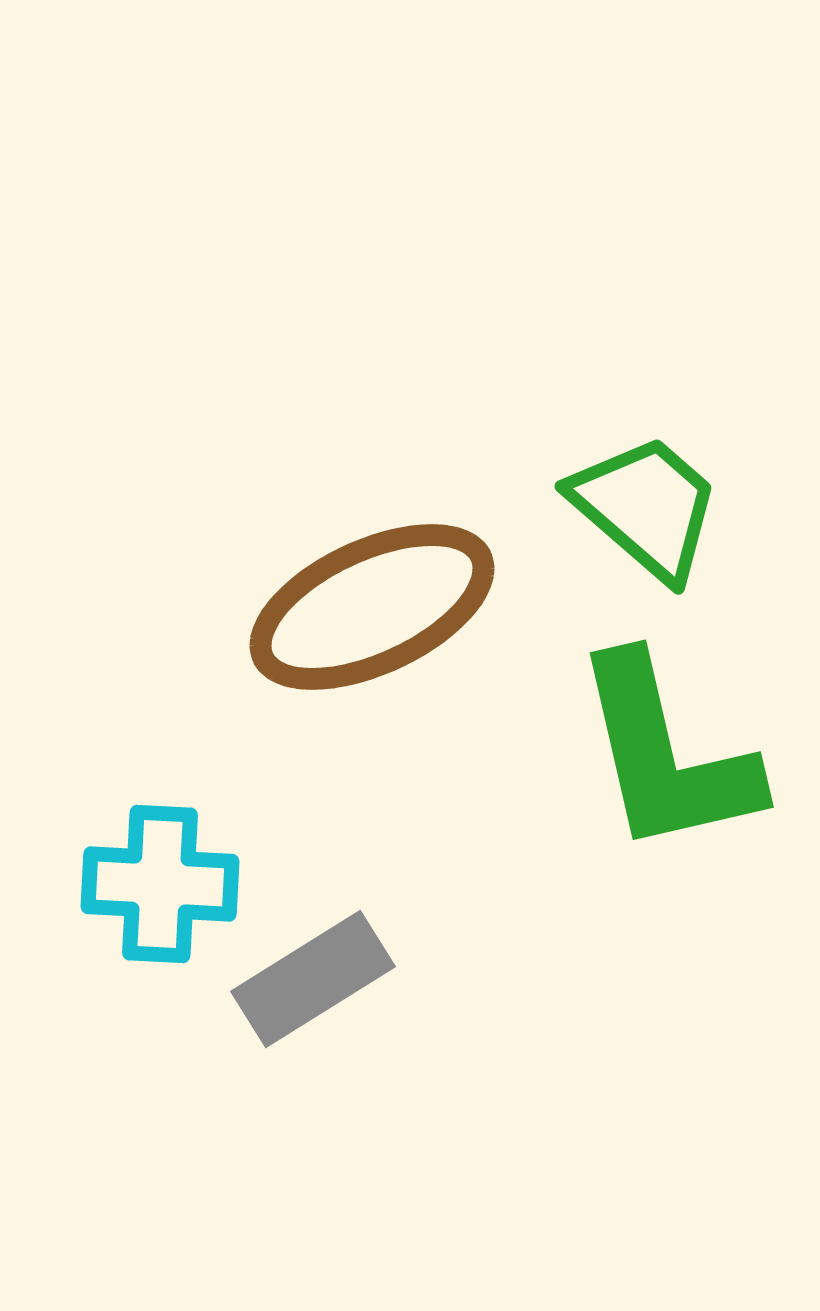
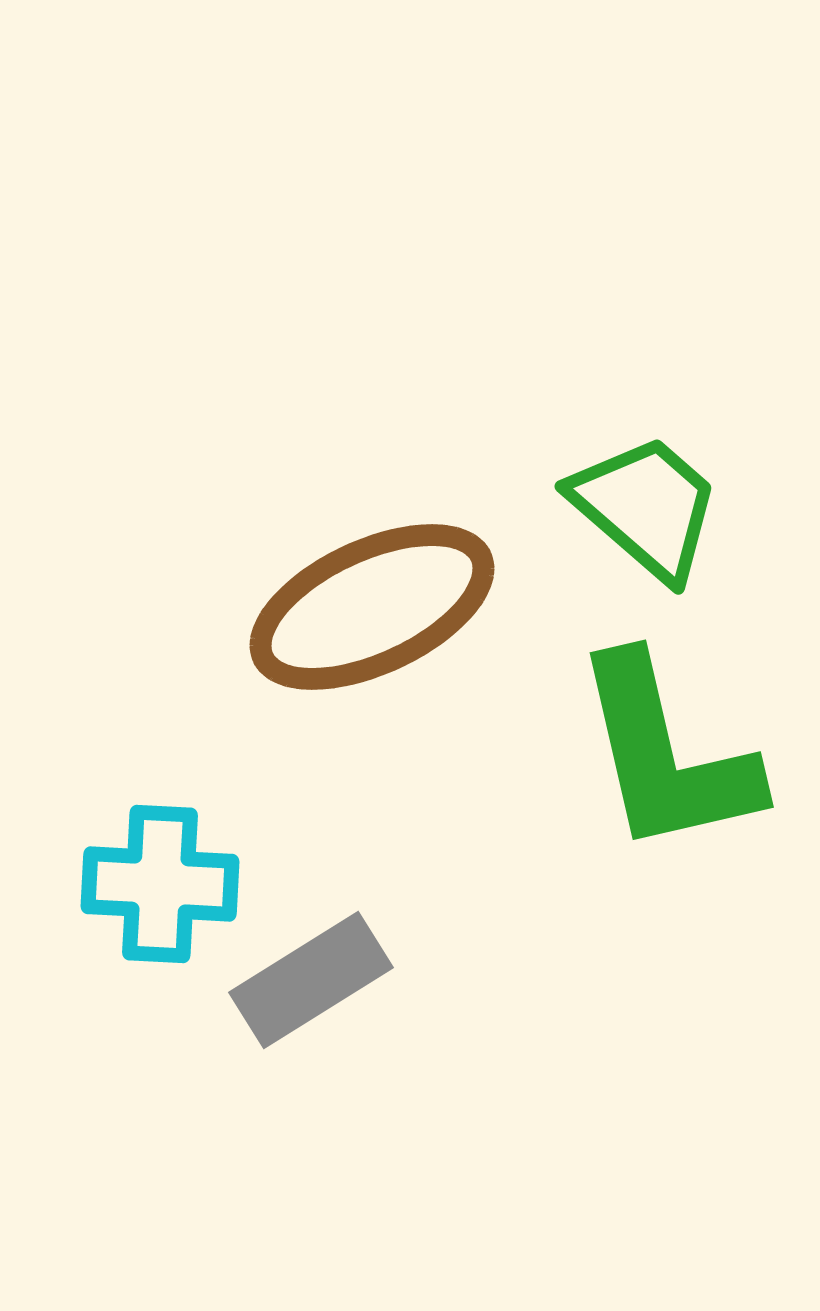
gray rectangle: moved 2 px left, 1 px down
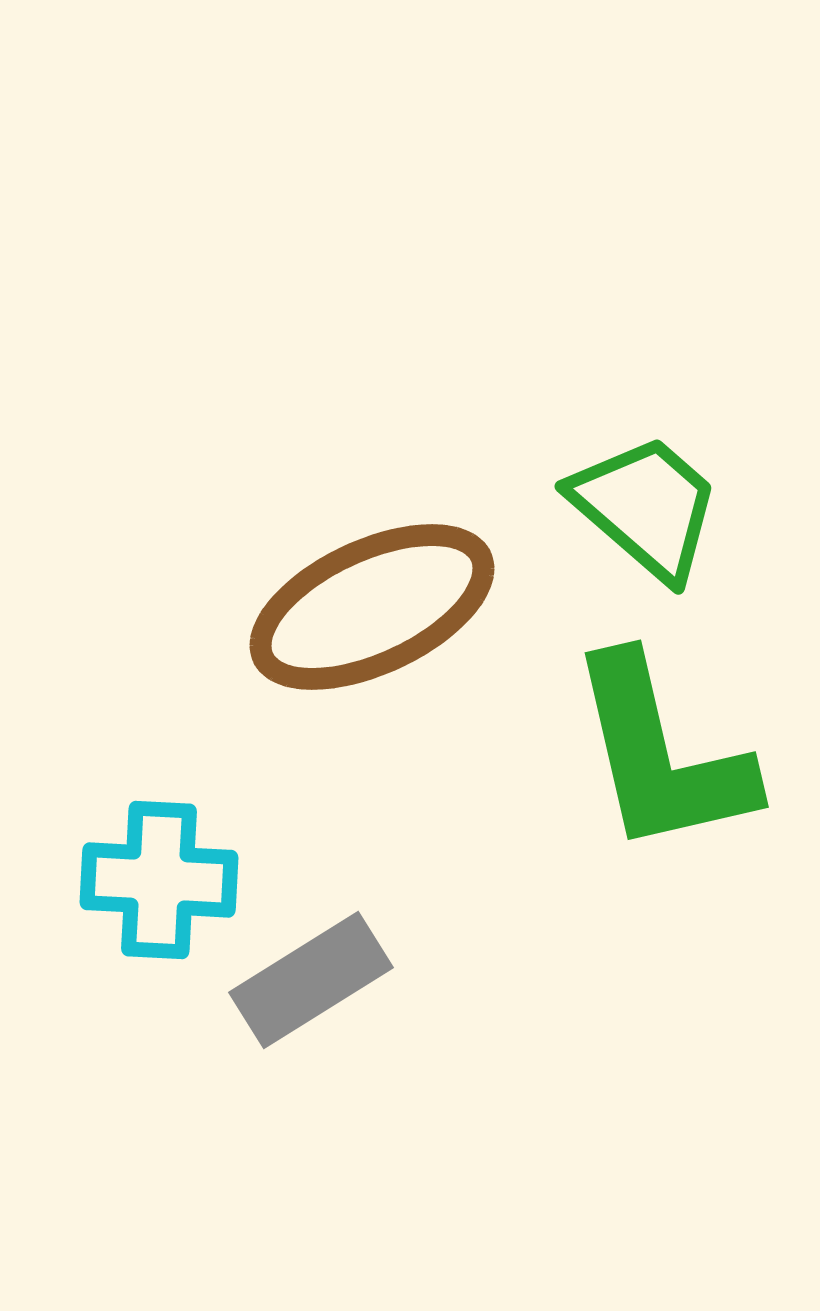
green L-shape: moved 5 px left
cyan cross: moved 1 px left, 4 px up
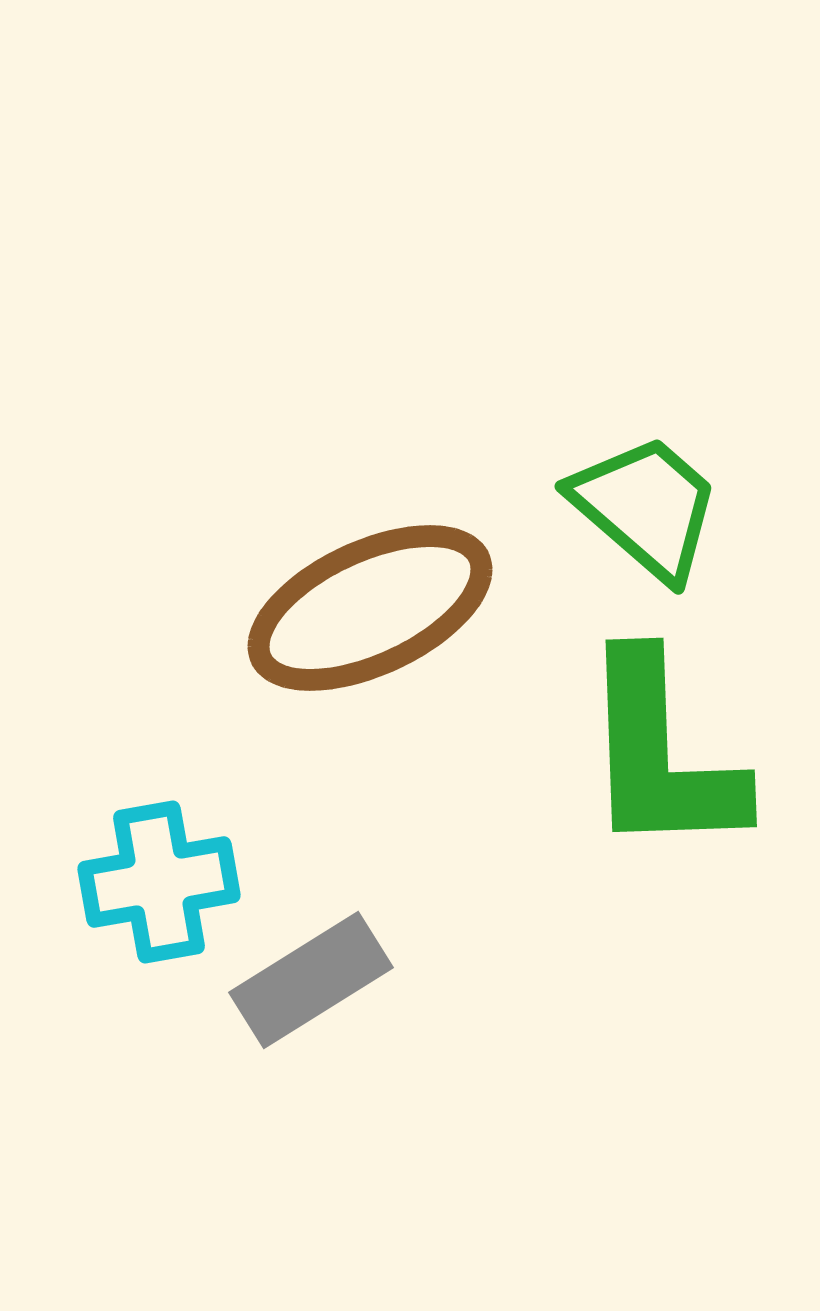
brown ellipse: moved 2 px left, 1 px down
green L-shape: rotated 11 degrees clockwise
cyan cross: moved 2 px down; rotated 13 degrees counterclockwise
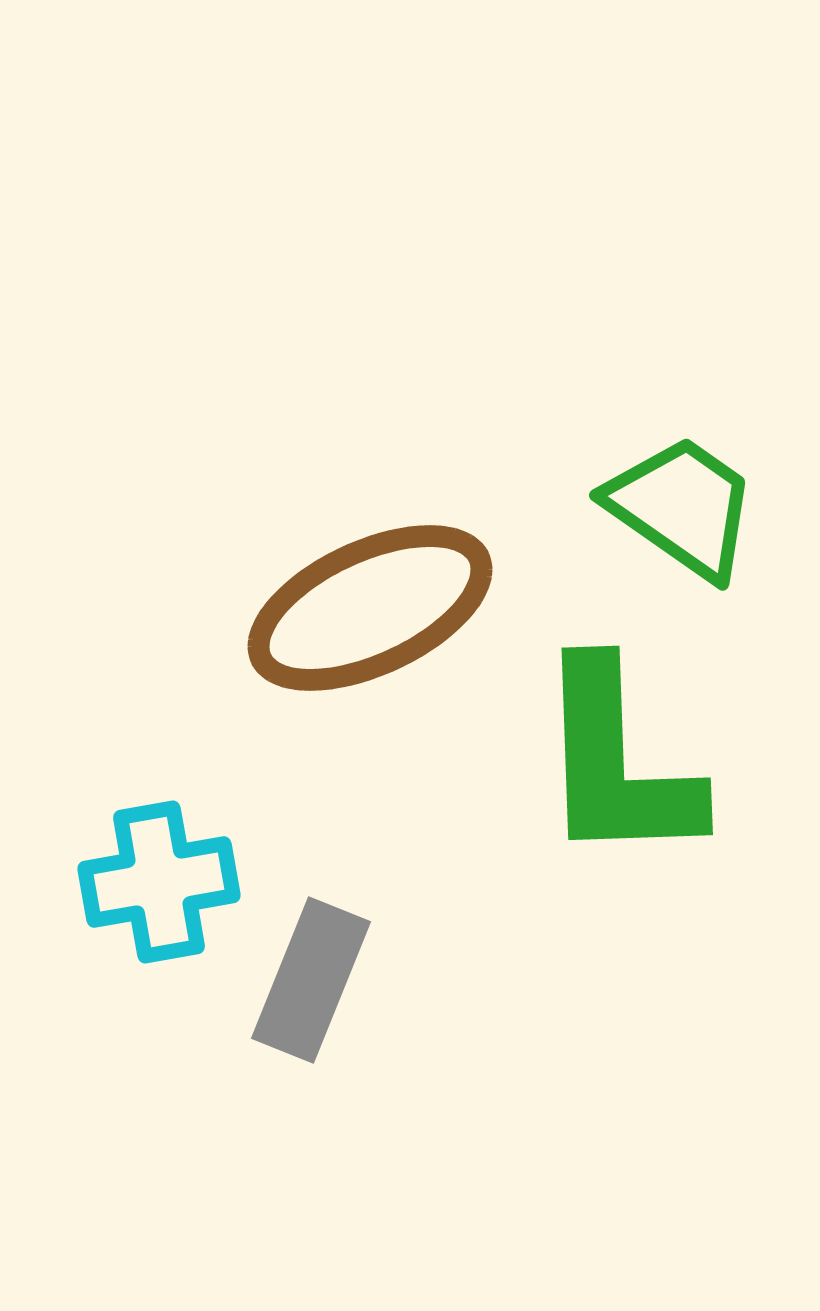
green trapezoid: moved 36 px right; rotated 6 degrees counterclockwise
green L-shape: moved 44 px left, 8 px down
gray rectangle: rotated 36 degrees counterclockwise
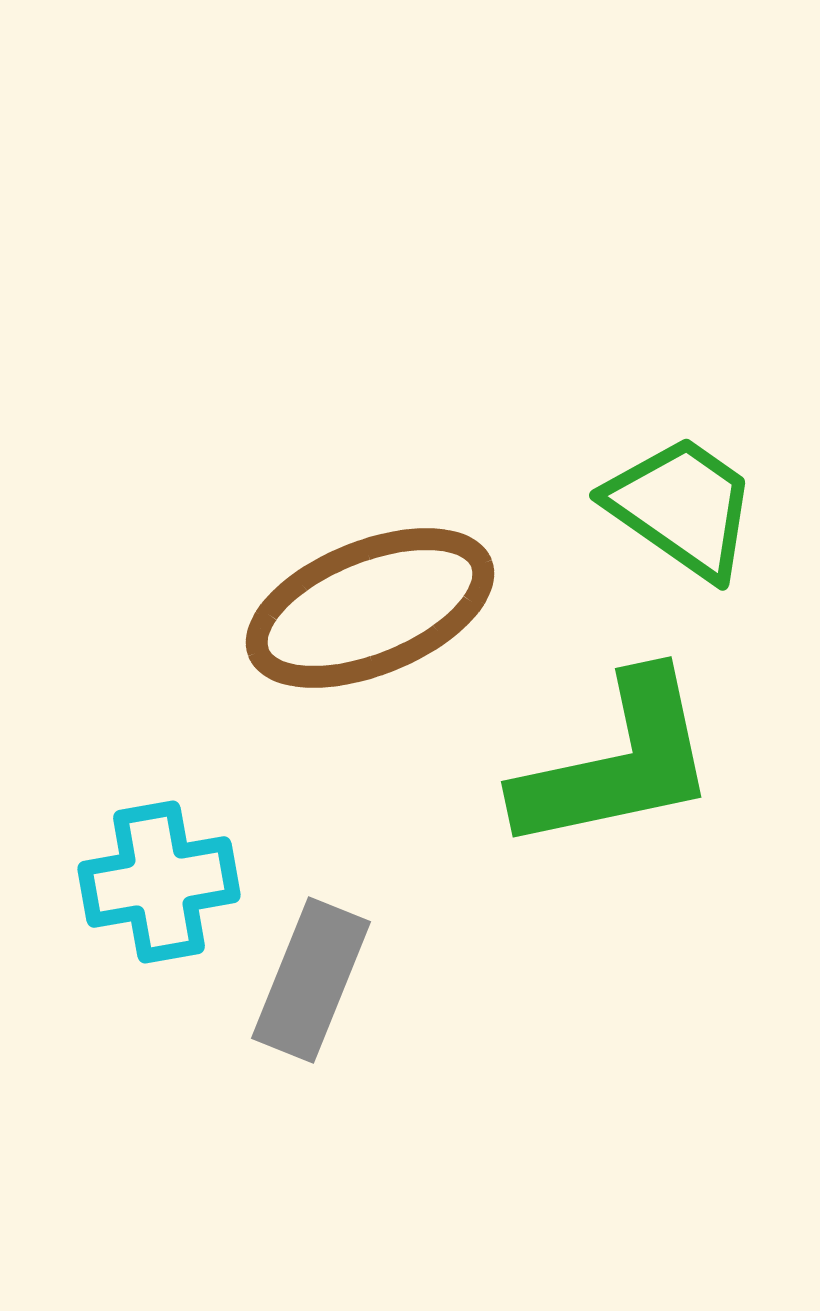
brown ellipse: rotated 3 degrees clockwise
green L-shape: rotated 100 degrees counterclockwise
